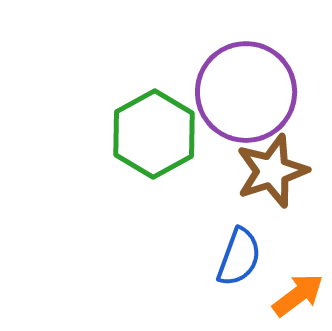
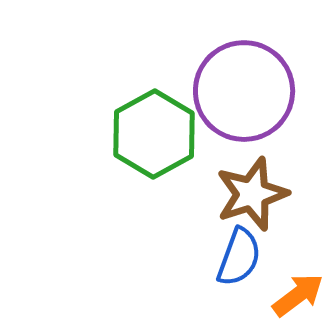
purple circle: moved 2 px left, 1 px up
brown star: moved 20 px left, 23 px down
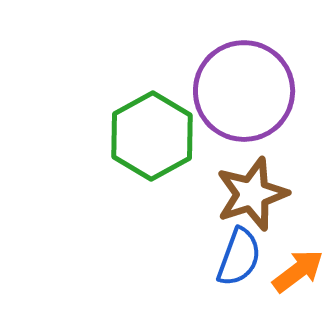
green hexagon: moved 2 px left, 2 px down
orange arrow: moved 24 px up
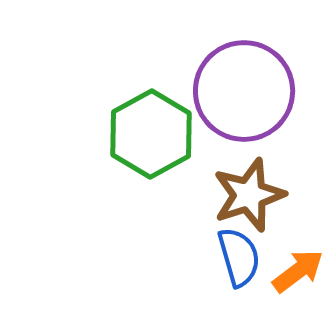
green hexagon: moved 1 px left, 2 px up
brown star: moved 3 px left, 1 px down
blue semicircle: rotated 36 degrees counterclockwise
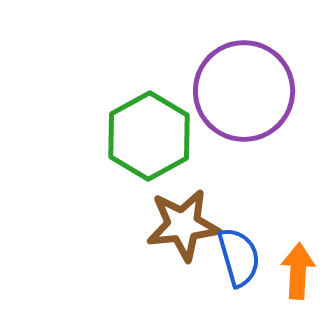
green hexagon: moved 2 px left, 2 px down
brown star: moved 66 px left, 30 px down; rotated 12 degrees clockwise
orange arrow: rotated 50 degrees counterclockwise
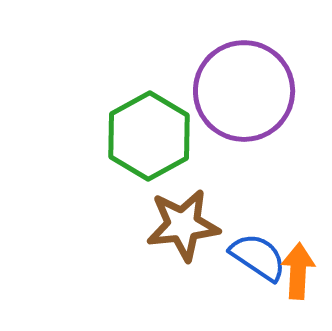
blue semicircle: moved 19 px right; rotated 40 degrees counterclockwise
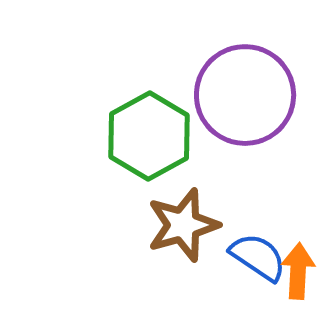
purple circle: moved 1 px right, 4 px down
brown star: rotated 10 degrees counterclockwise
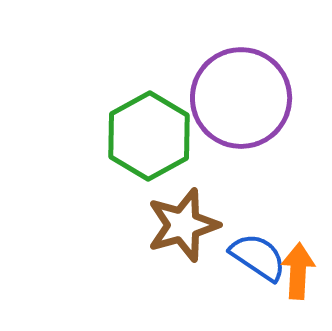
purple circle: moved 4 px left, 3 px down
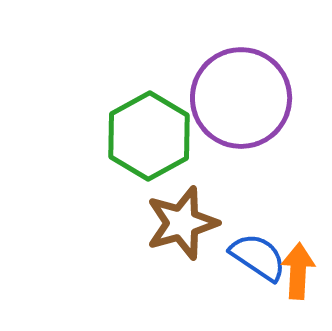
brown star: moved 1 px left, 2 px up
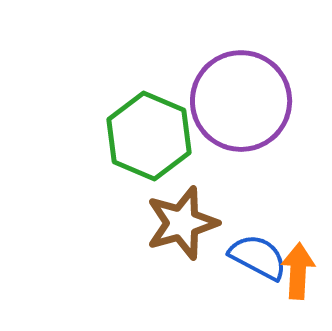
purple circle: moved 3 px down
green hexagon: rotated 8 degrees counterclockwise
blue semicircle: rotated 6 degrees counterclockwise
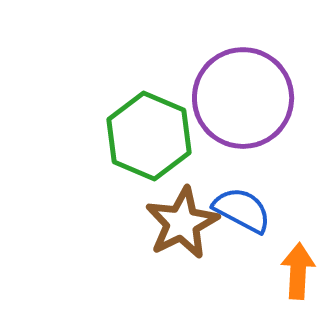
purple circle: moved 2 px right, 3 px up
brown star: rotated 10 degrees counterclockwise
blue semicircle: moved 16 px left, 47 px up
